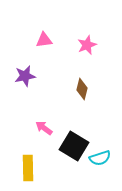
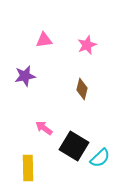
cyan semicircle: rotated 25 degrees counterclockwise
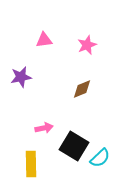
purple star: moved 4 px left, 1 px down
brown diamond: rotated 55 degrees clockwise
pink arrow: rotated 132 degrees clockwise
yellow rectangle: moved 3 px right, 4 px up
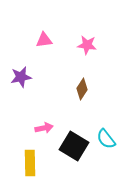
pink star: rotated 30 degrees clockwise
brown diamond: rotated 35 degrees counterclockwise
cyan semicircle: moved 6 px right, 19 px up; rotated 95 degrees clockwise
yellow rectangle: moved 1 px left, 1 px up
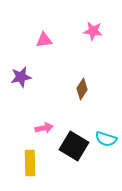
pink star: moved 6 px right, 14 px up
cyan semicircle: rotated 35 degrees counterclockwise
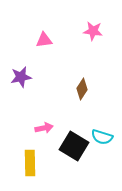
cyan semicircle: moved 4 px left, 2 px up
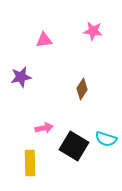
cyan semicircle: moved 4 px right, 2 px down
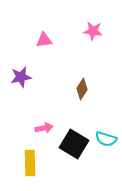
black square: moved 2 px up
